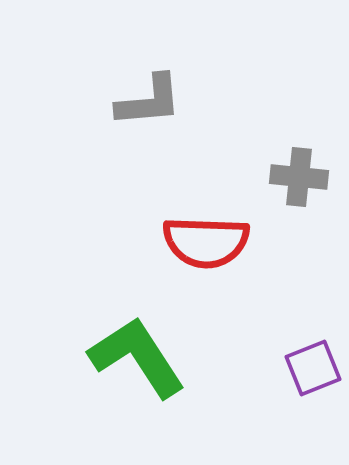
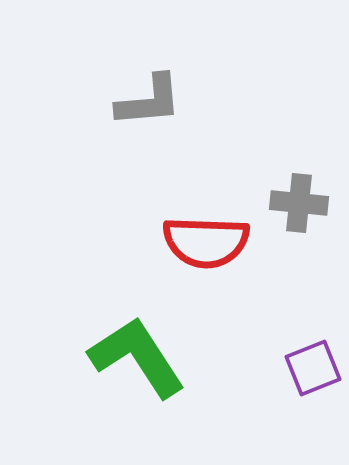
gray cross: moved 26 px down
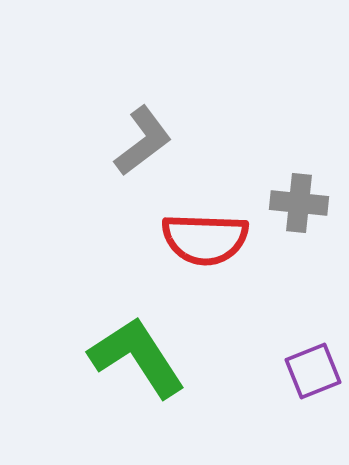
gray L-shape: moved 6 px left, 40 px down; rotated 32 degrees counterclockwise
red semicircle: moved 1 px left, 3 px up
purple square: moved 3 px down
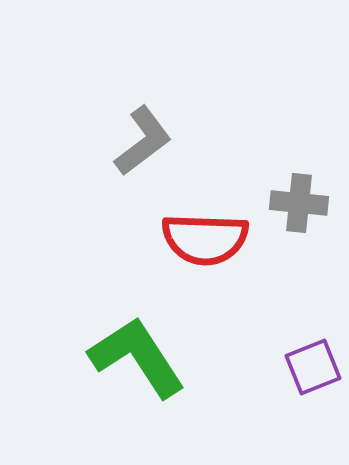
purple square: moved 4 px up
